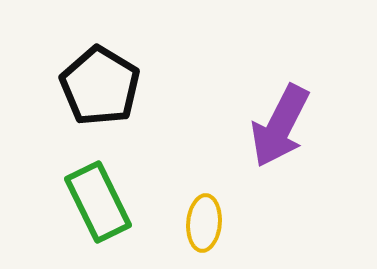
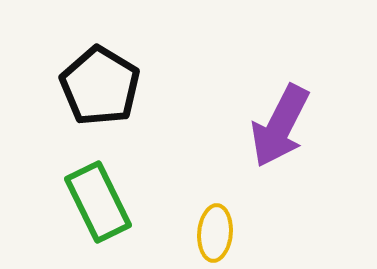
yellow ellipse: moved 11 px right, 10 px down
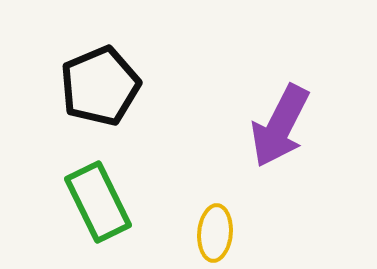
black pentagon: rotated 18 degrees clockwise
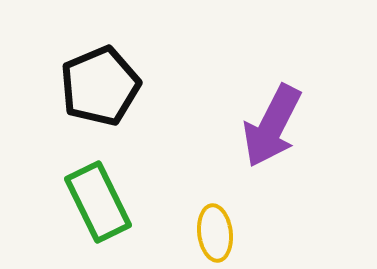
purple arrow: moved 8 px left
yellow ellipse: rotated 12 degrees counterclockwise
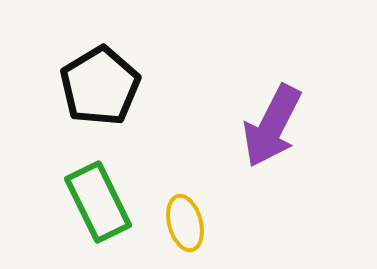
black pentagon: rotated 8 degrees counterclockwise
yellow ellipse: moved 30 px left, 10 px up; rotated 8 degrees counterclockwise
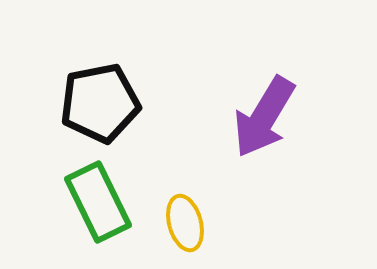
black pentagon: moved 17 px down; rotated 20 degrees clockwise
purple arrow: moved 8 px left, 9 px up; rotated 4 degrees clockwise
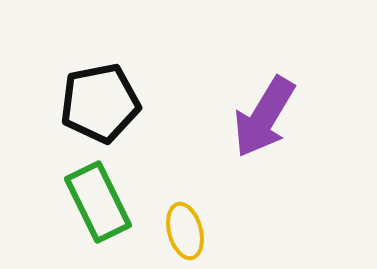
yellow ellipse: moved 8 px down
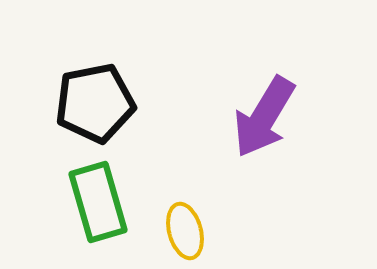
black pentagon: moved 5 px left
green rectangle: rotated 10 degrees clockwise
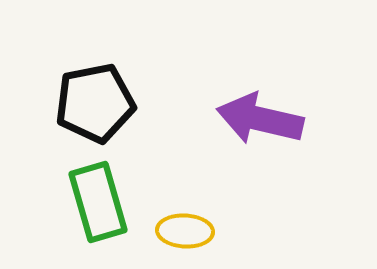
purple arrow: moved 4 px left, 2 px down; rotated 72 degrees clockwise
yellow ellipse: rotated 72 degrees counterclockwise
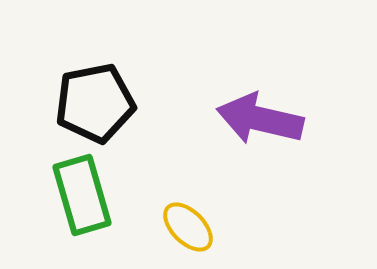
green rectangle: moved 16 px left, 7 px up
yellow ellipse: moved 3 px right, 4 px up; rotated 42 degrees clockwise
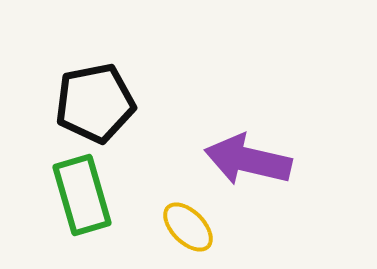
purple arrow: moved 12 px left, 41 px down
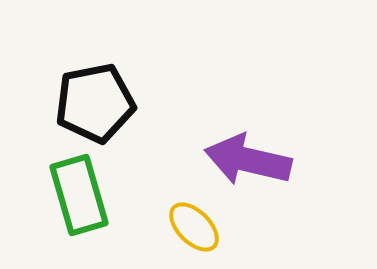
green rectangle: moved 3 px left
yellow ellipse: moved 6 px right
